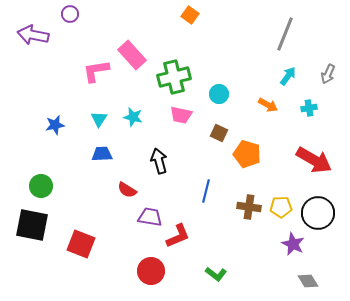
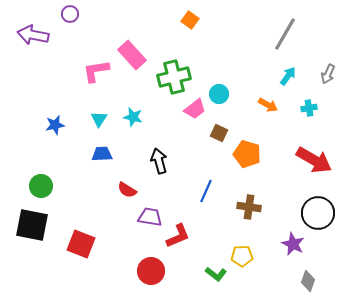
orange square: moved 5 px down
gray line: rotated 8 degrees clockwise
pink trapezoid: moved 14 px right, 6 px up; rotated 50 degrees counterclockwise
blue line: rotated 10 degrees clockwise
yellow pentagon: moved 39 px left, 49 px down
gray diamond: rotated 50 degrees clockwise
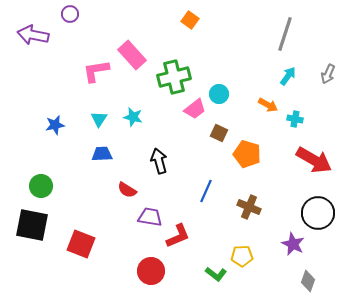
gray line: rotated 12 degrees counterclockwise
cyan cross: moved 14 px left, 11 px down; rotated 21 degrees clockwise
brown cross: rotated 15 degrees clockwise
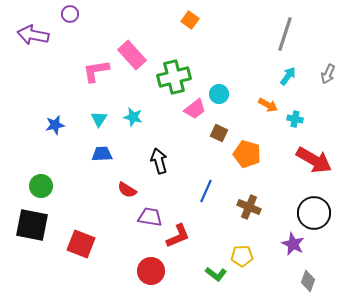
black circle: moved 4 px left
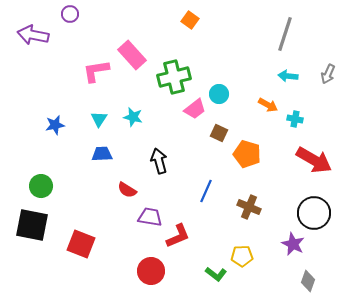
cyan arrow: rotated 120 degrees counterclockwise
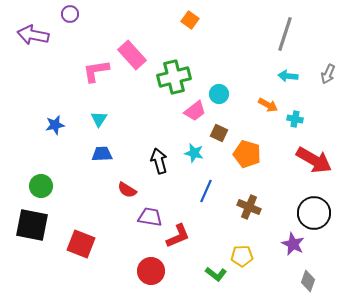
pink trapezoid: moved 2 px down
cyan star: moved 61 px right, 36 px down
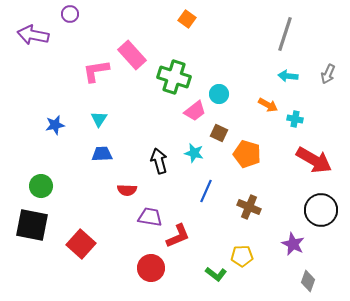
orange square: moved 3 px left, 1 px up
green cross: rotated 32 degrees clockwise
red semicircle: rotated 30 degrees counterclockwise
black circle: moved 7 px right, 3 px up
red square: rotated 20 degrees clockwise
red circle: moved 3 px up
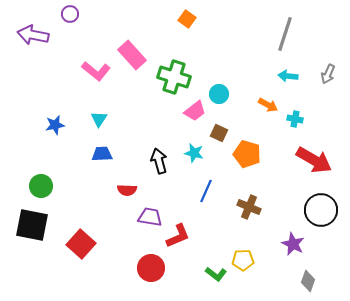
pink L-shape: rotated 132 degrees counterclockwise
yellow pentagon: moved 1 px right, 4 px down
